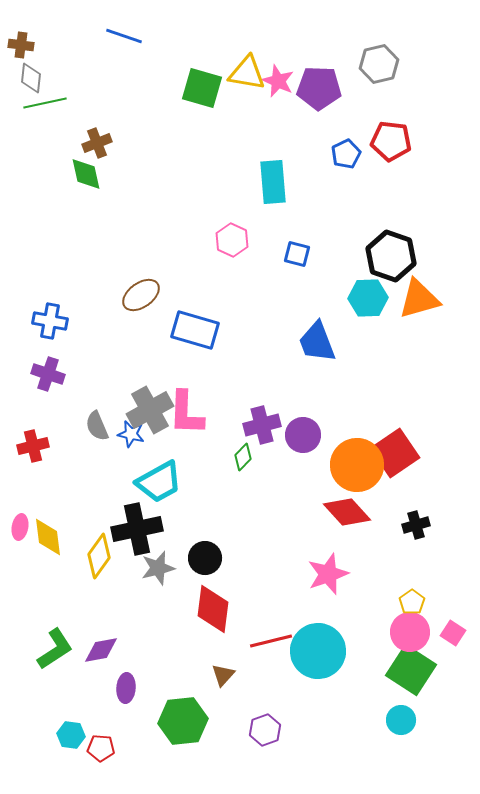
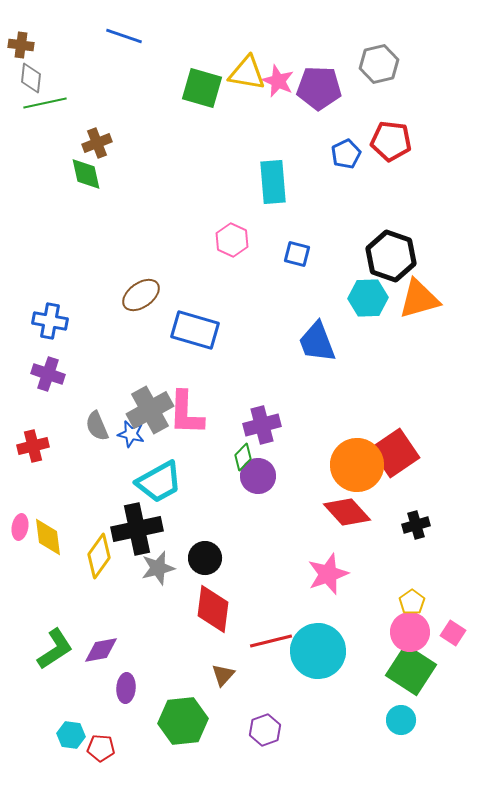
purple circle at (303, 435): moved 45 px left, 41 px down
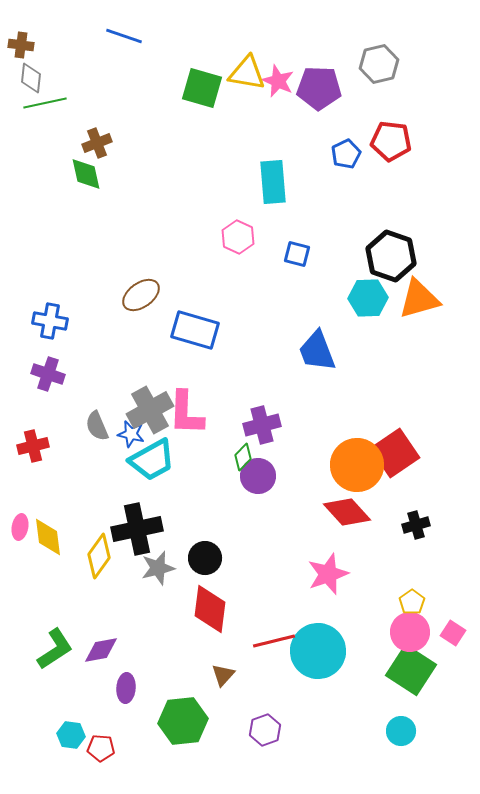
pink hexagon at (232, 240): moved 6 px right, 3 px up
blue trapezoid at (317, 342): moved 9 px down
cyan trapezoid at (159, 482): moved 7 px left, 22 px up
red diamond at (213, 609): moved 3 px left
red line at (271, 641): moved 3 px right
cyan circle at (401, 720): moved 11 px down
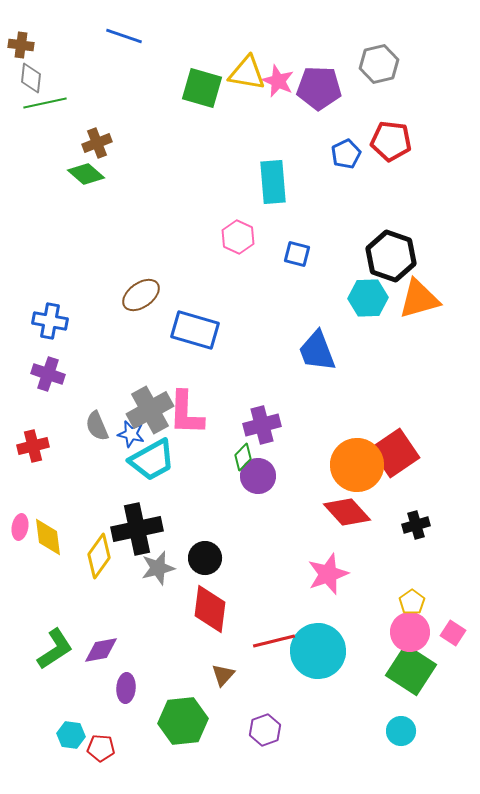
green diamond at (86, 174): rotated 36 degrees counterclockwise
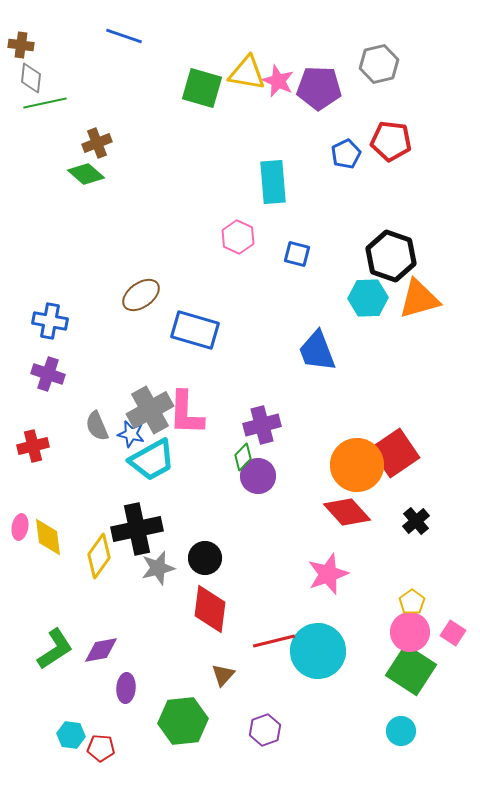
black cross at (416, 525): moved 4 px up; rotated 24 degrees counterclockwise
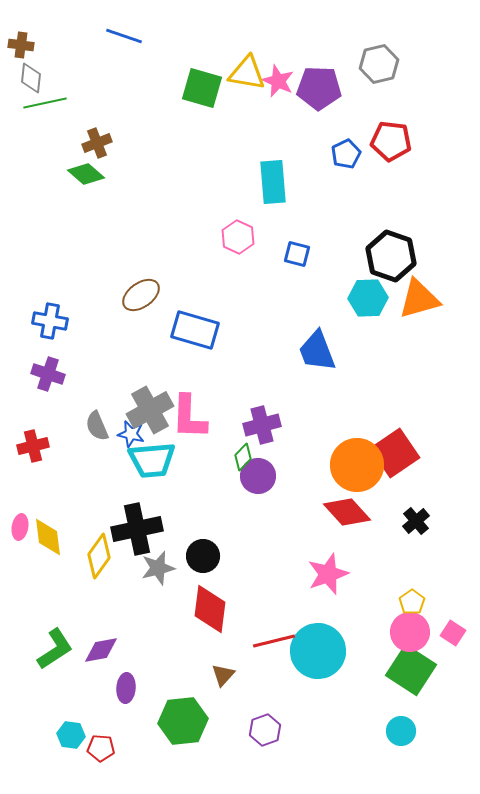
pink L-shape at (186, 413): moved 3 px right, 4 px down
cyan trapezoid at (152, 460): rotated 24 degrees clockwise
black circle at (205, 558): moved 2 px left, 2 px up
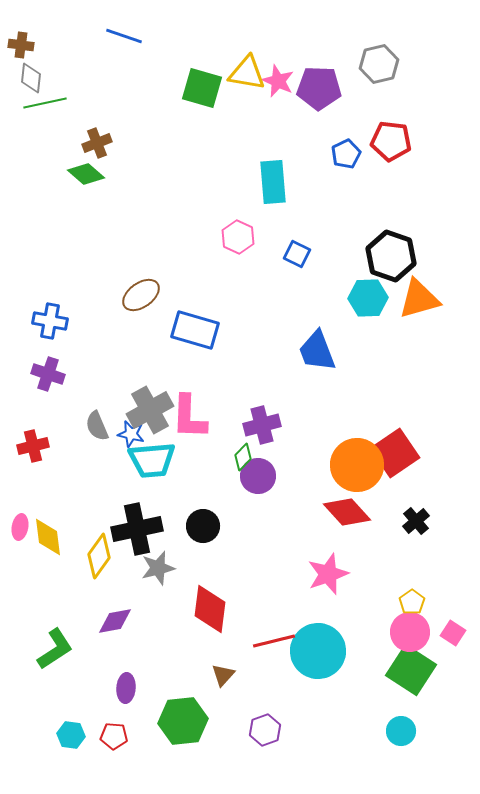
blue square at (297, 254): rotated 12 degrees clockwise
black circle at (203, 556): moved 30 px up
purple diamond at (101, 650): moved 14 px right, 29 px up
red pentagon at (101, 748): moved 13 px right, 12 px up
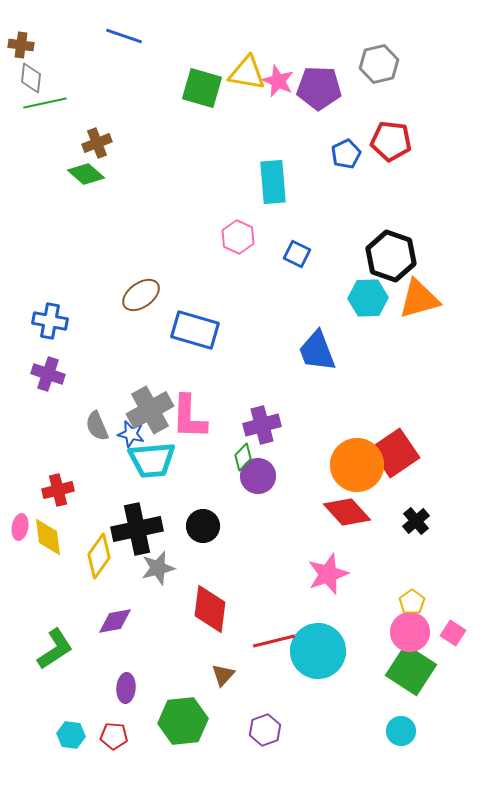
red cross at (33, 446): moved 25 px right, 44 px down
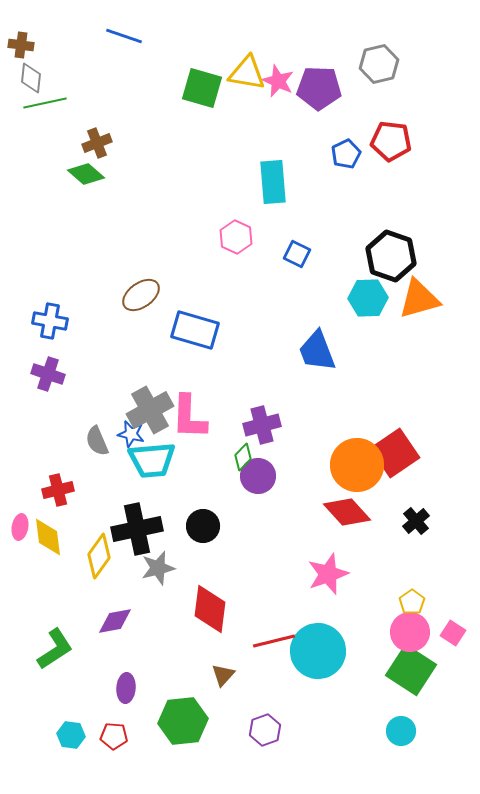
pink hexagon at (238, 237): moved 2 px left
gray semicircle at (97, 426): moved 15 px down
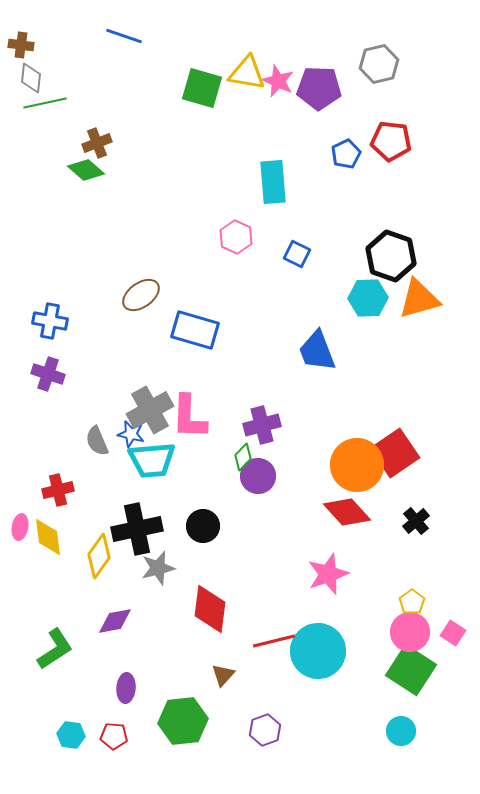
green diamond at (86, 174): moved 4 px up
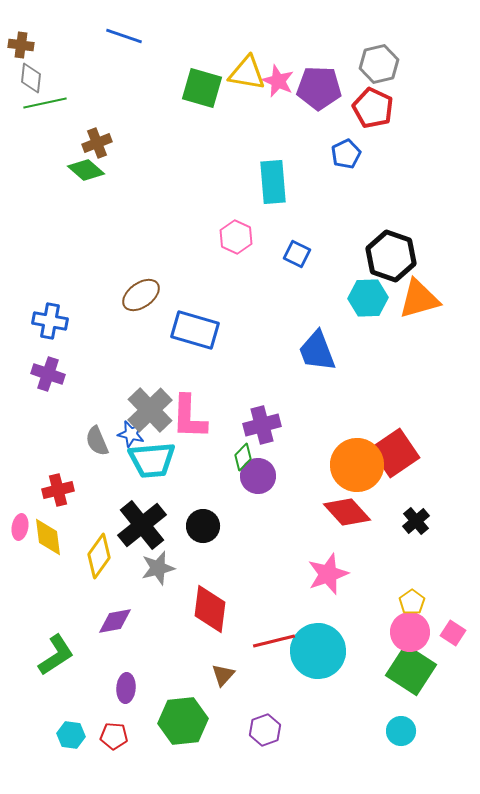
red pentagon at (391, 141): moved 18 px left, 33 px up; rotated 18 degrees clockwise
gray cross at (150, 410): rotated 15 degrees counterclockwise
black cross at (137, 529): moved 5 px right, 4 px up; rotated 27 degrees counterclockwise
green L-shape at (55, 649): moved 1 px right, 6 px down
